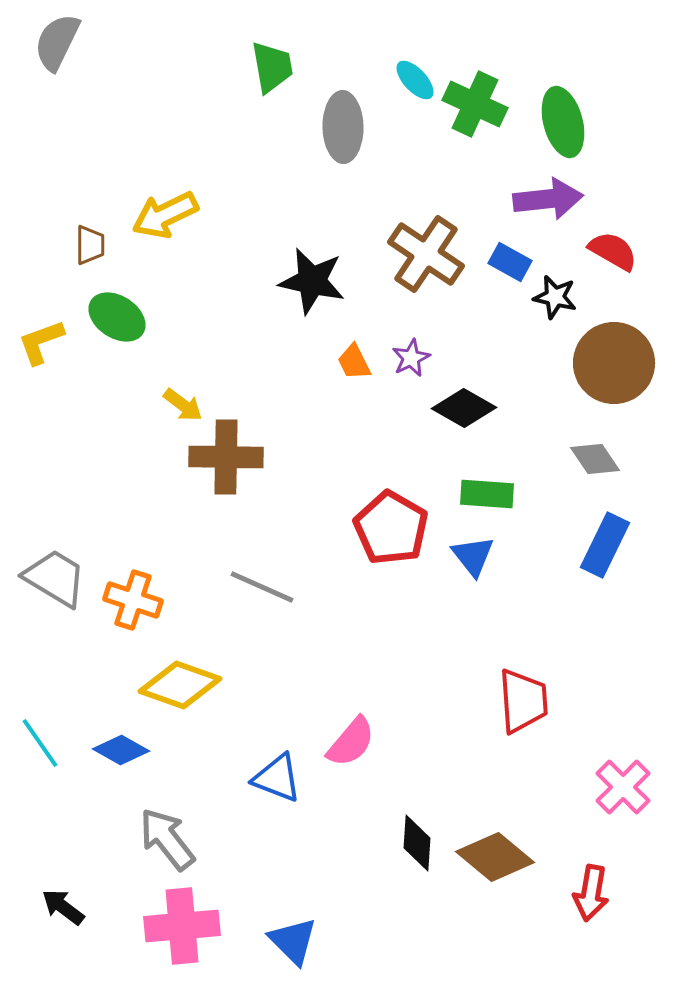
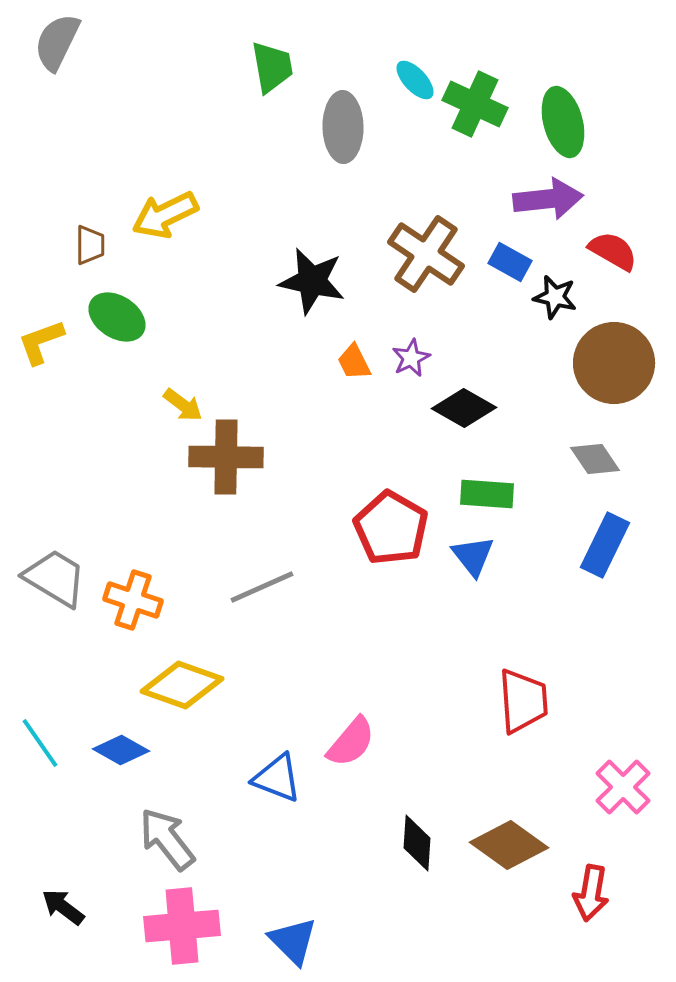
gray line at (262, 587): rotated 48 degrees counterclockwise
yellow diamond at (180, 685): moved 2 px right
brown diamond at (495, 857): moved 14 px right, 12 px up; rotated 4 degrees counterclockwise
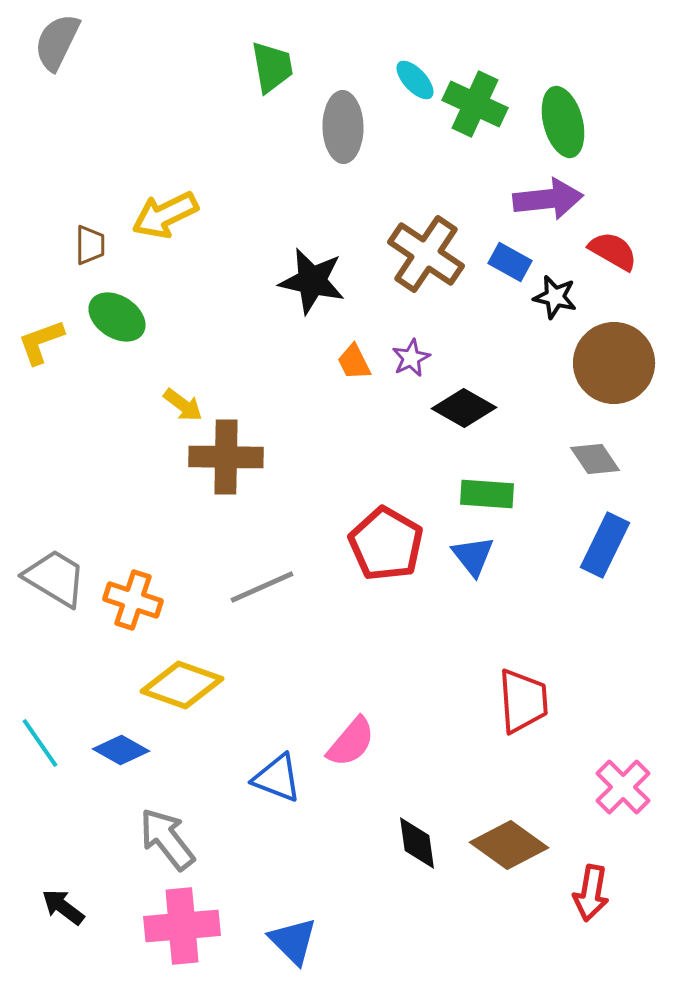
red pentagon at (391, 528): moved 5 px left, 16 px down
black diamond at (417, 843): rotated 12 degrees counterclockwise
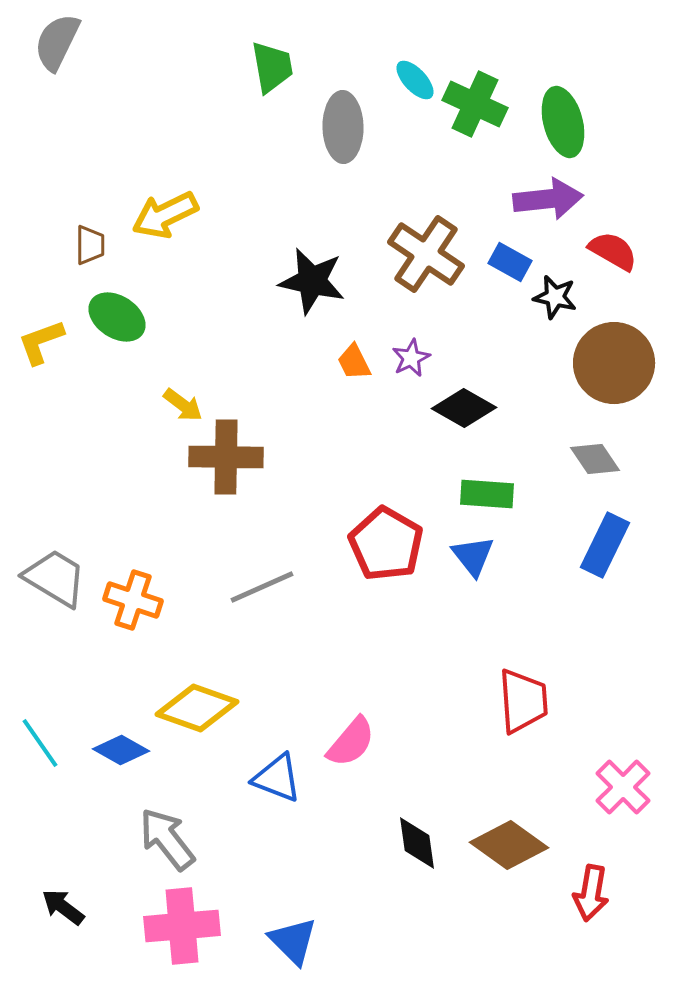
yellow diamond at (182, 685): moved 15 px right, 23 px down
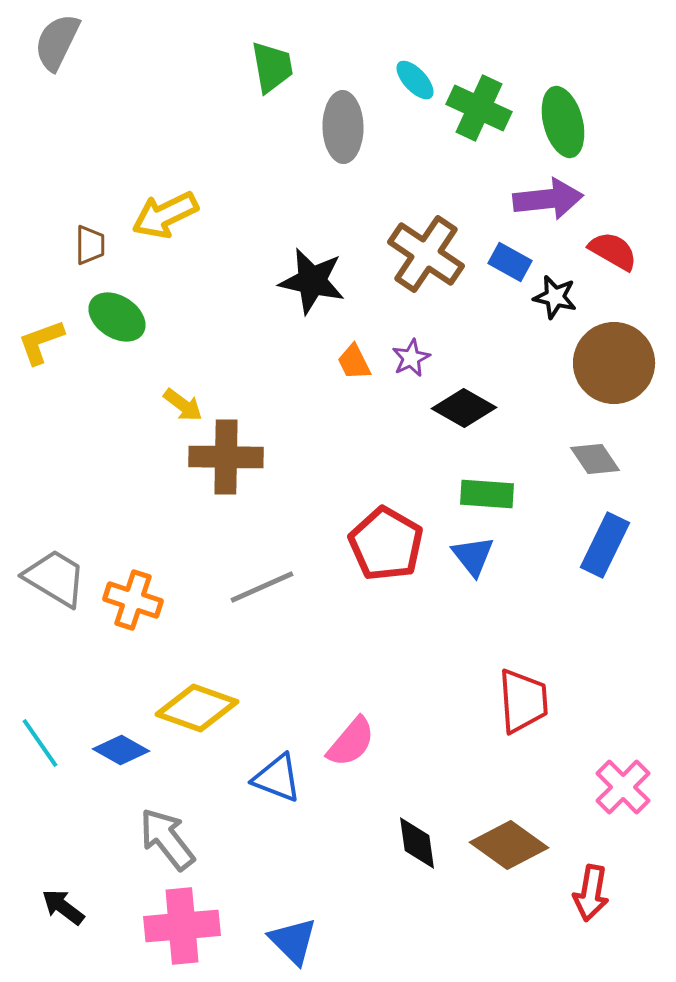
green cross at (475, 104): moved 4 px right, 4 px down
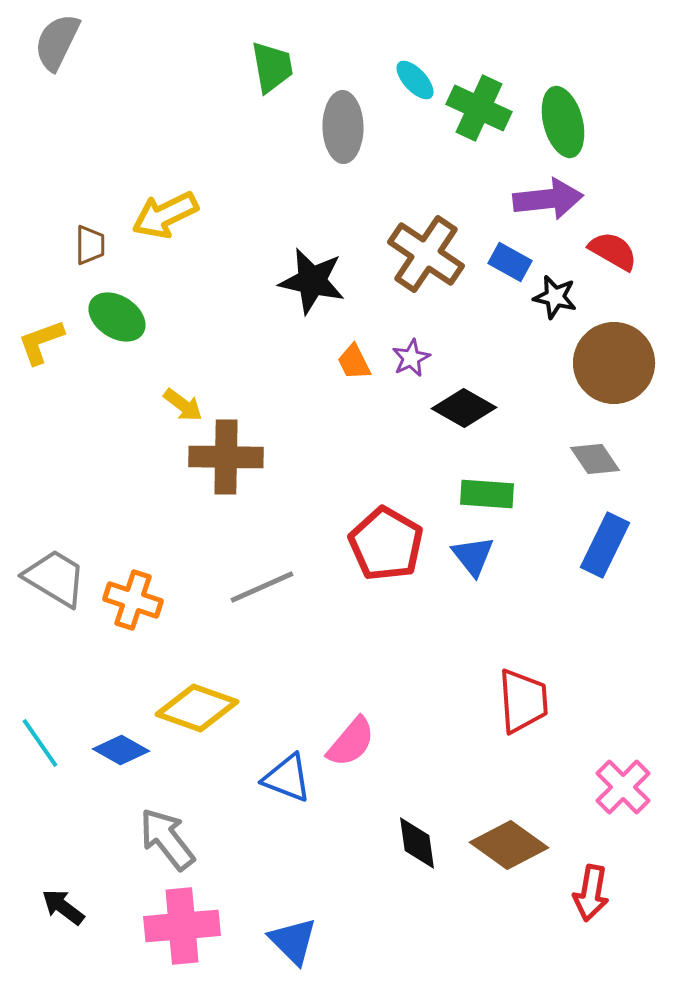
blue triangle at (277, 778): moved 10 px right
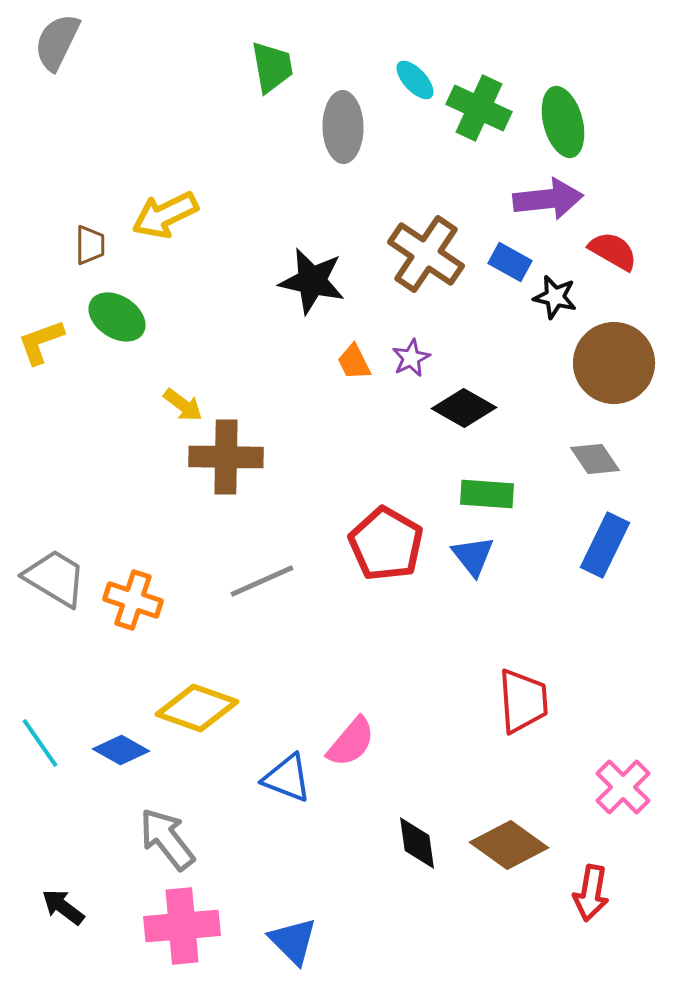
gray line at (262, 587): moved 6 px up
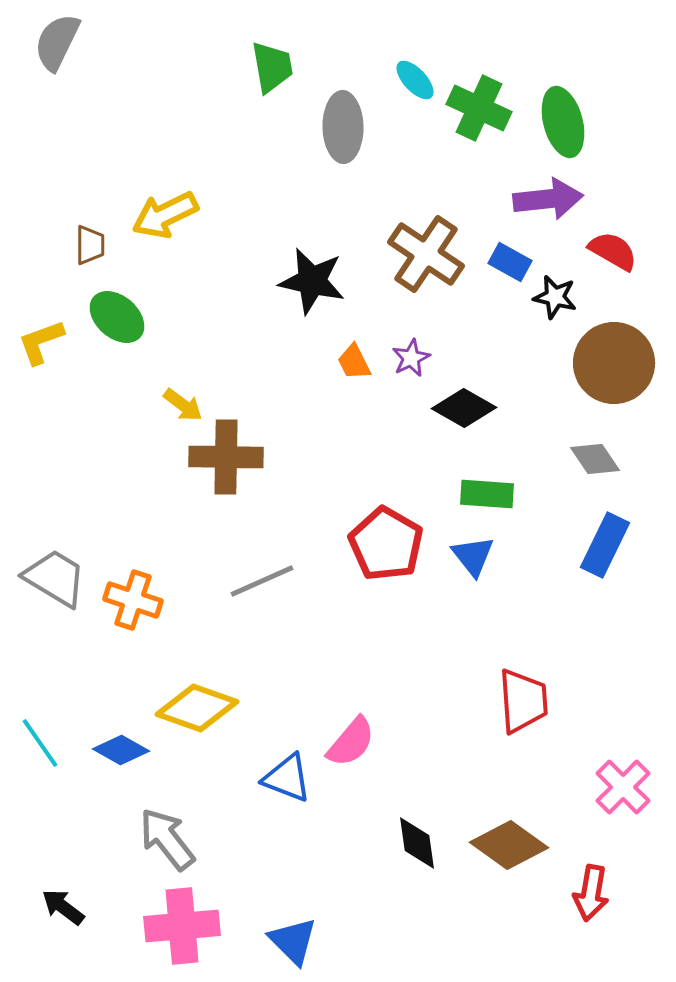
green ellipse at (117, 317): rotated 8 degrees clockwise
